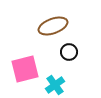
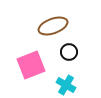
pink square: moved 6 px right, 4 px up; rotated 8 degrees counterclockwise
cyan cross: moved 11 px right; rotated 24 degrees counterclockwise
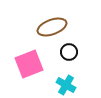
brown ellipse: moved 1 px left, 1 px down
pink square: moved 2 px left, 1 px up
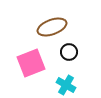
pink square: moved 2 px right, 1 px up
